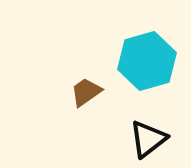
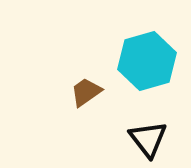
black triangle: rotated 30 degrees counterclockwise
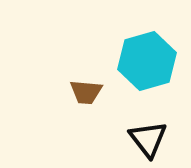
brown trapezoid: rotated 140 degrees counterclockwise
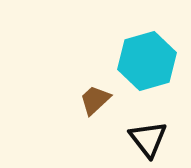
brown trapezoid: moved 9 px right, 8 px down; rotated 132 degrees clockwise
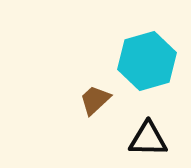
black triangle: rotated 51 degrees counterclockwise
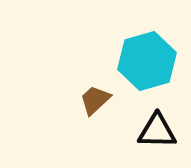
black triangle: moved 9 px right, 8 px up
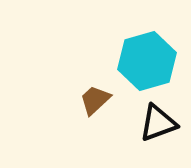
black triangle: moved 1 px right, 8 px up; rotated 21 degrees counterclockwise
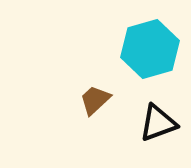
cyan hexagon: moved 3 px right, 12 px up
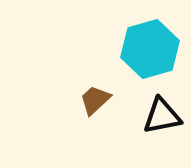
black triangle: moved 4 px right, 7 px up; rotated 9 degrees clockwise
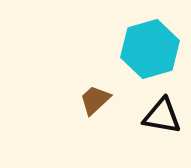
black triangle: rotated 21 degrees clockwise
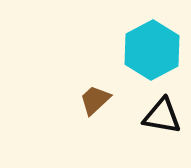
cyan hexagon: moved 2 px right, 1 px down; rotated 12 degrees counterclockwise
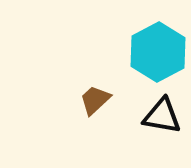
cyan hexagon: moved 6 px right, 2 px down
